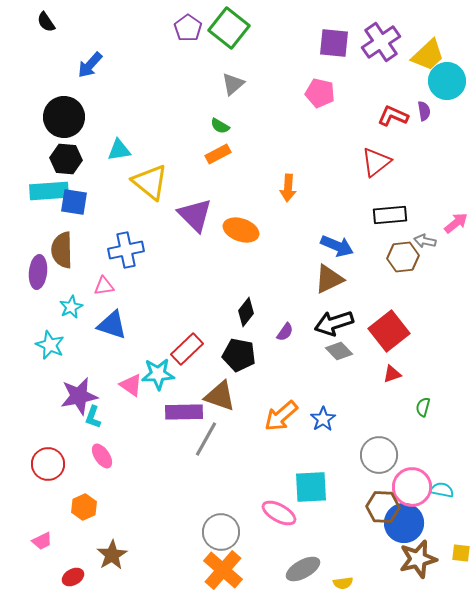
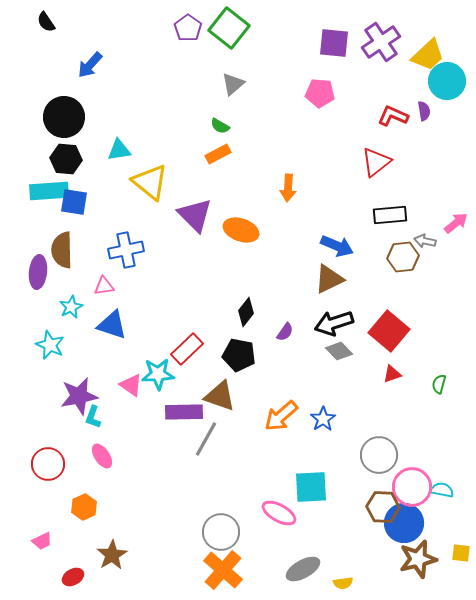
pink pentagon at (320, 93): rotated 8 degrees counterclockwise
red square at (389, 331): rotated 12 degrees counterclockwise
green semicircle at (423, 407): moved 16 px right, 23 px up
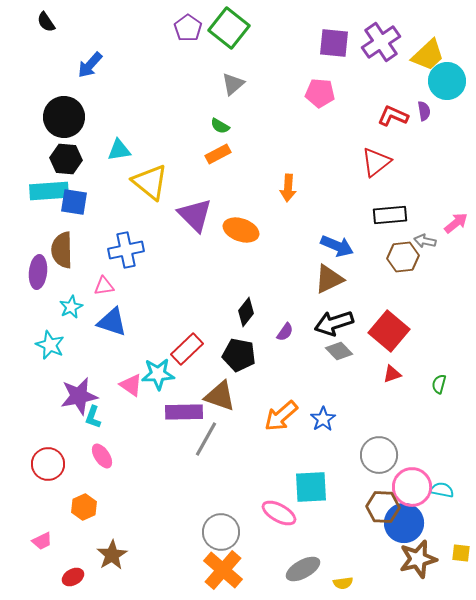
blue triangle at (112, 325): moved 3 px up
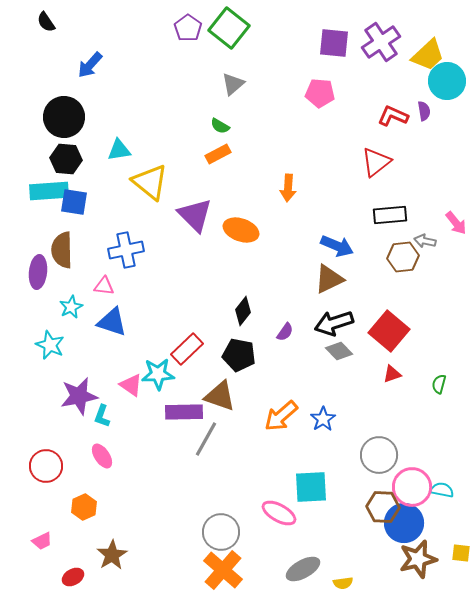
pink arrow at (456, 223): rotated 90 degrees clockwise
pink triangle at (104, 286): rotated 15 degrees clockwise
black diamond at (246, 312): moved 3 px left, 1 px up
cyan L-shape at (93, 417): moved 9 px right, 1 px up
red circle at (48, 464): moved 2 px left, 2 px down
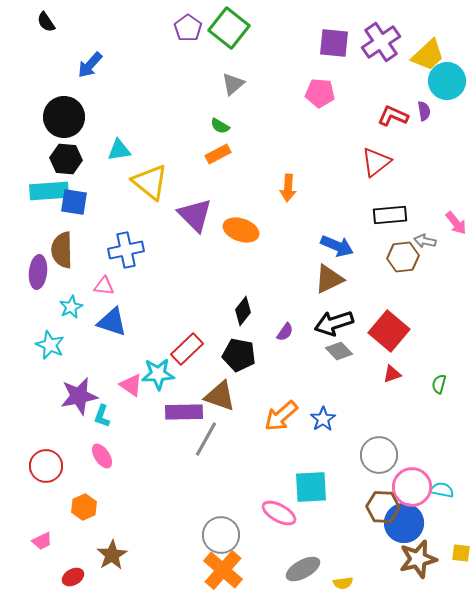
gray circle at (221, 532): moved 3 px down
